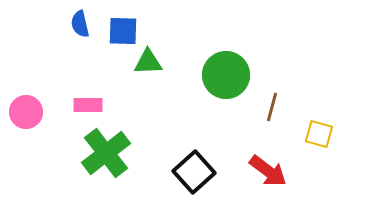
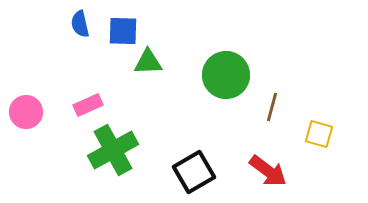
pink rectangle: rotated 24 degrees counterclockwise
green cross: moved 7 px right, 3 px up; rotated 9 degrees clockwise
black square: rotated 12 degrees clockwise
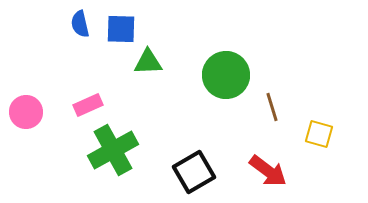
blue square: moved 2 px left, 2 px up
brown line: rotated 32 degrees counterclockwise
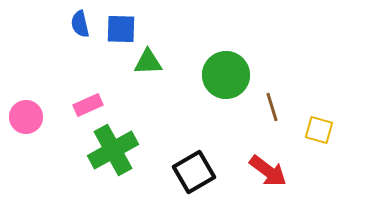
pink circle: moved 5 px down
yellow square: moved 4 px up
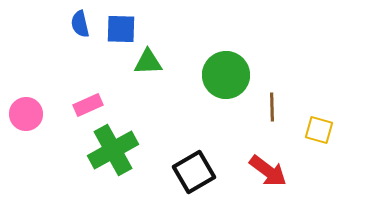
brown line: rotated 16 degrees clockwise
pink circle: moved 3 px up
